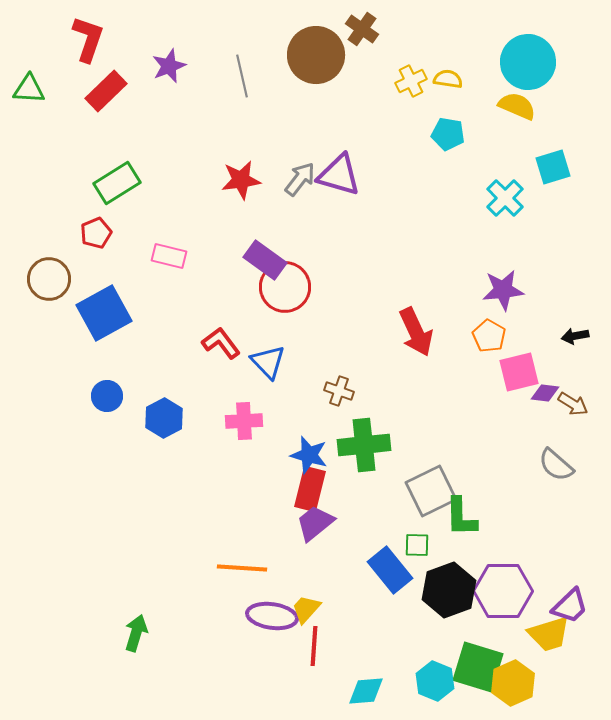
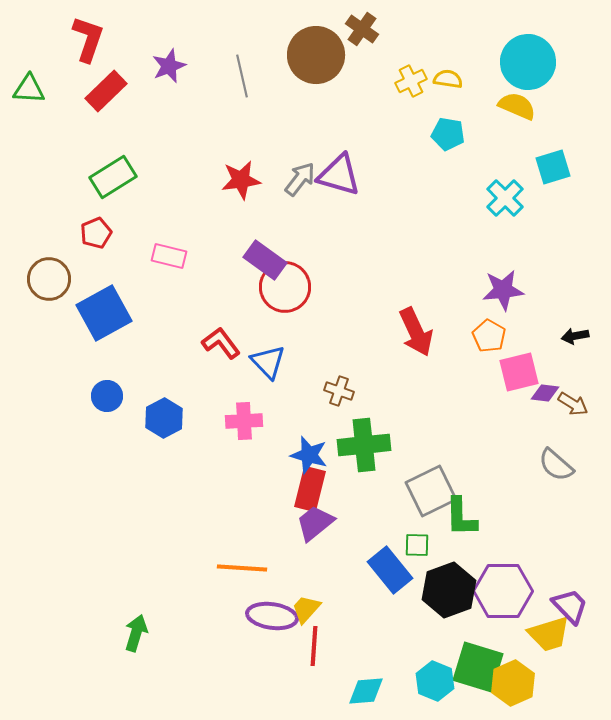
green rectangle at (117, 183): moved 4 px left, 6 px up
purple trapezoid at (570, 606): rotated 90 degrees counterclockwise
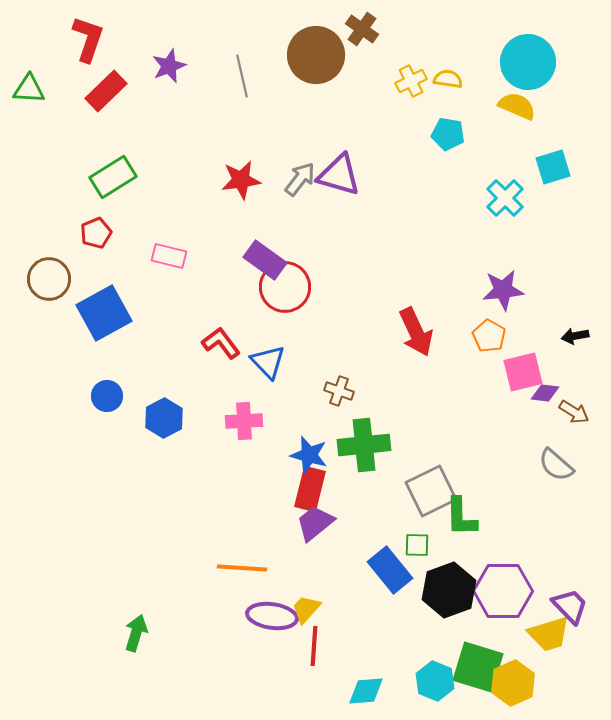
pink square at (519, 372): moved 4 px right
brown arrow at (573, 404): moved 1 px right, 8 px down
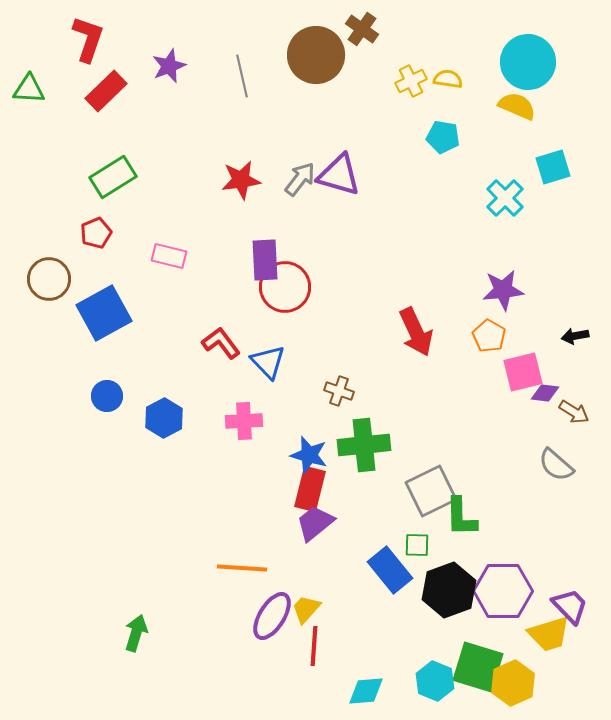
cyan pentagon at (448, 134): moved 5 px left, 3 px down
purple rectangle at (265, 260): rotated 51 degrees clockwise
purple ellipse at (272, 616): rotated 66 degrees counterclockwise
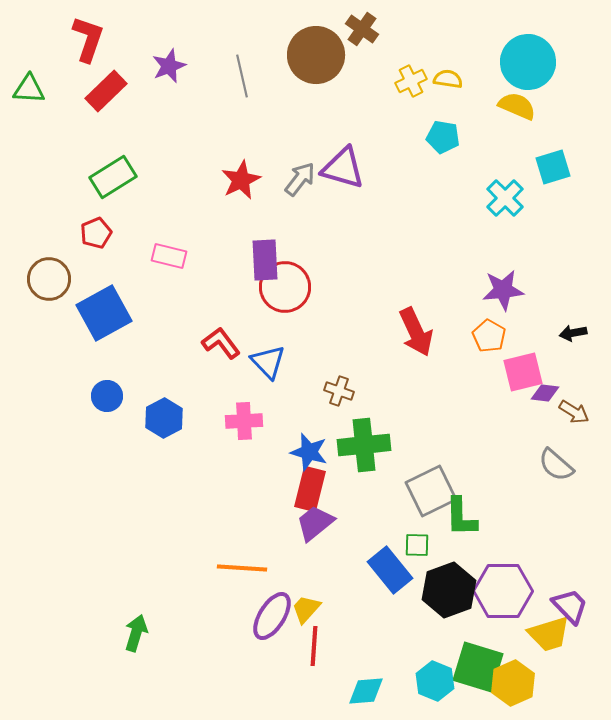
purple triangle at (339, 175): moved 4 px right, 7 px up
red star at (241, 180): rotated 18 degrees counterclockwise
black arrow at (575, 336): moved 2 px left, 3 px up
blue star at (309, 455): moved 3 px up
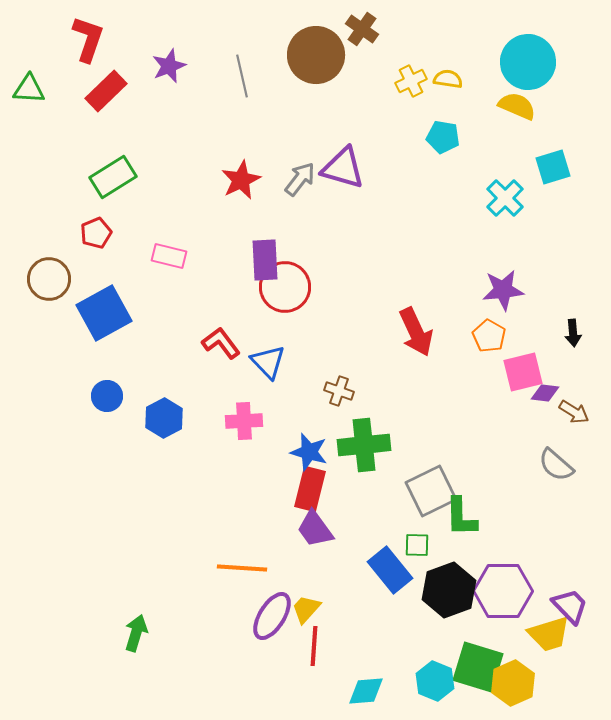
black arrow at (573, 333): rotated 84 degrees counterclockwise
purple trapezoid at (315, 523): moved 6 px down; rotated 87 degrees counterclockwise
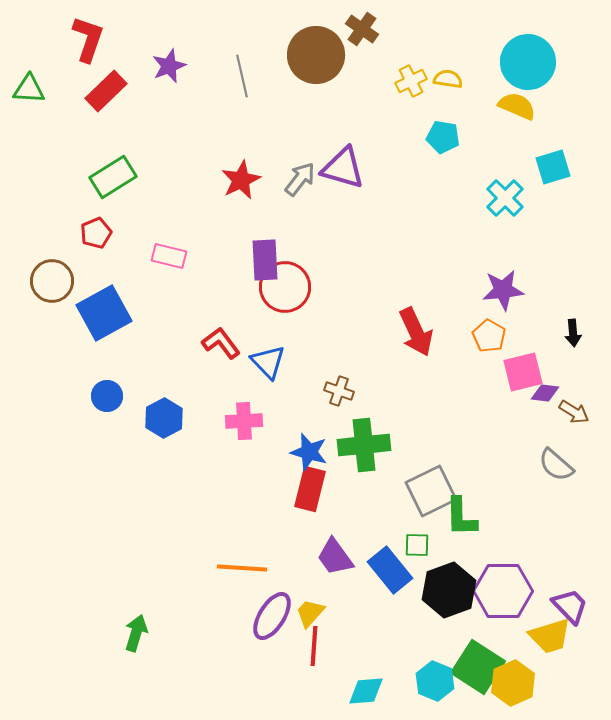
brown circle at (49, 279): moved 3 px right, 2 px down
purple trapezoid at (315, 529): moved 20 px right, 28 px down
yellow trapezoid at (306, 609): moved 4 px right, 4 px down
yellow trapezoid at (549, 634): moved 1 px right, 2 px down
green square at (478, 667): rotated 16 degrees clockwise
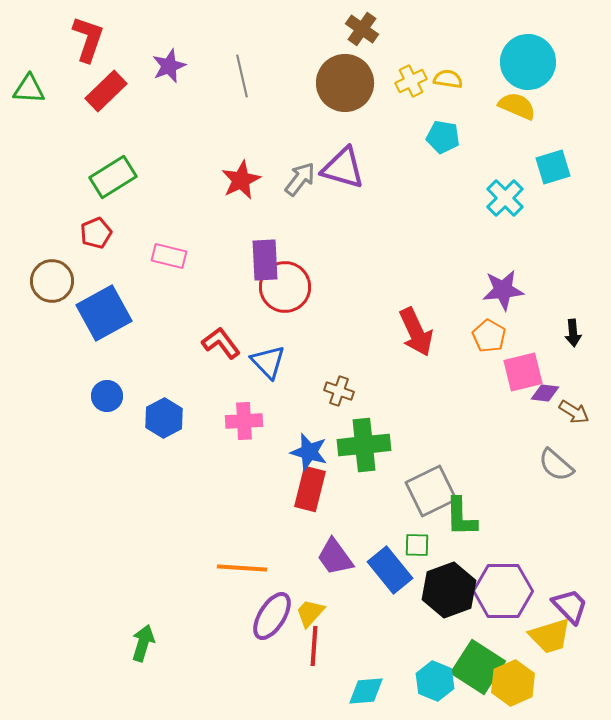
brown circle at (316, 55): moved 29 px right, 28 px down
green arrow at (136, 633): moved 7 px right, 10 px down
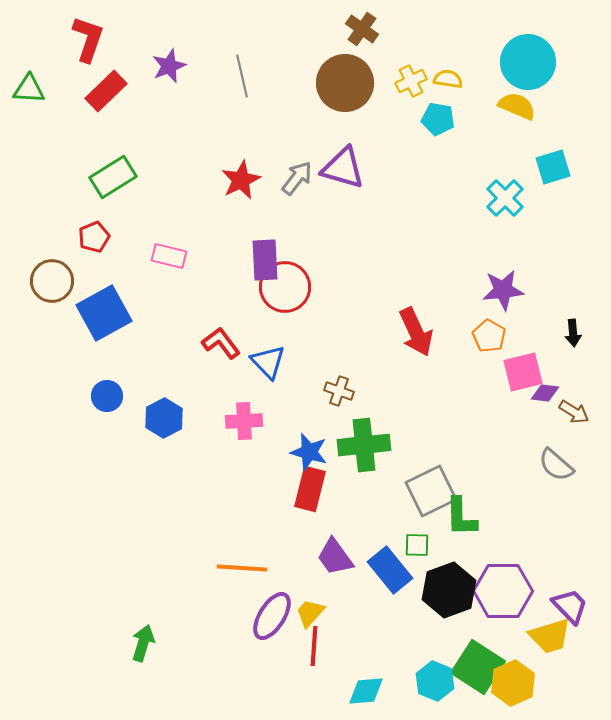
cyan pentagon at (443, 137): moved 5 px left, 18 px up
gray arrow at (300, 179): moved 3 px left, 1 px up
red pentagon at (96, 233): moved 2 px left, 4 px down
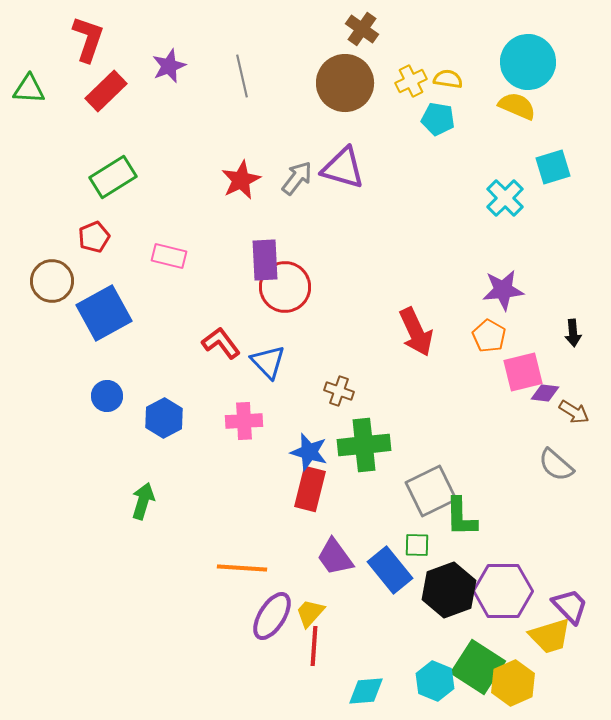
green arrow at (143, 643): moved 142 px up
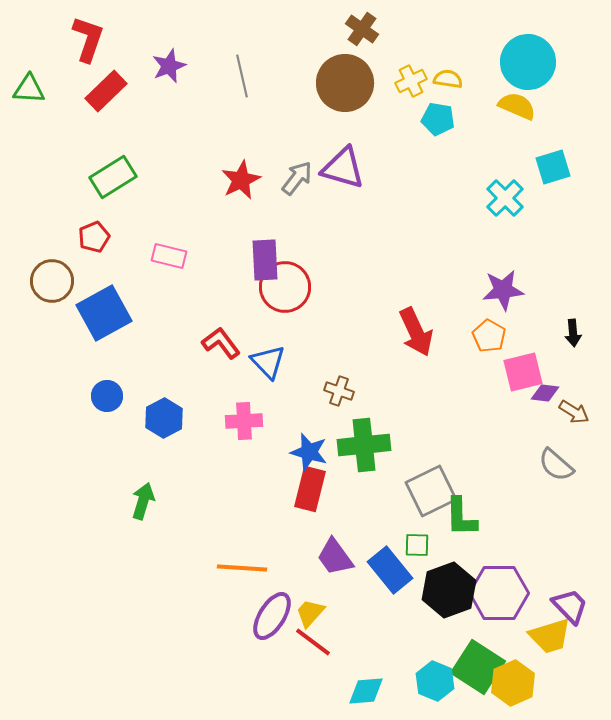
purple hexagon at (503, 591): moved 4 px left, 2 px down
red line at (314, 646): moved 1 px left, 4 px up; rotated 57 degrees counterclockwise
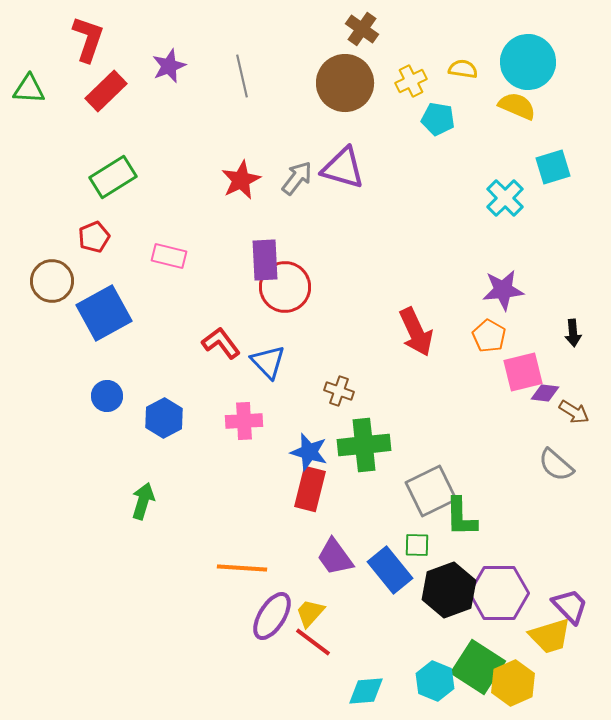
yellow semicircle at (448, 79): moved 15 px right, 10 px up
